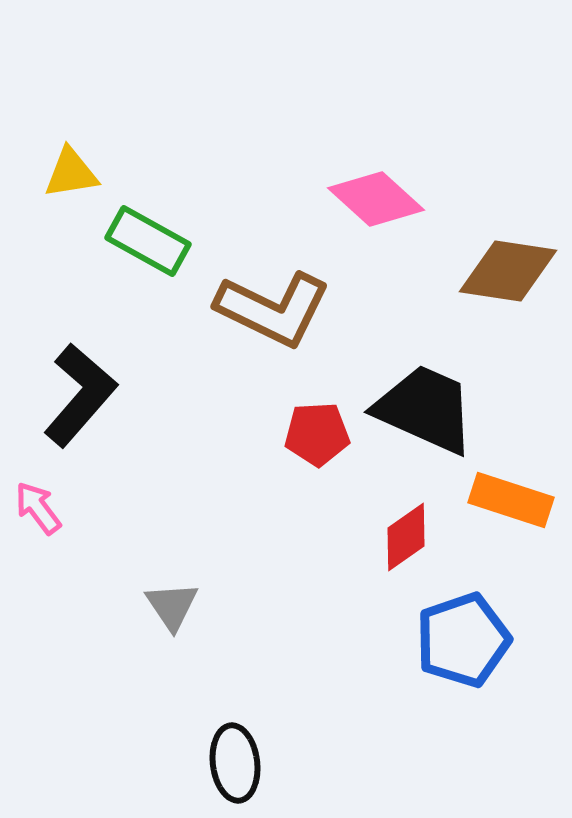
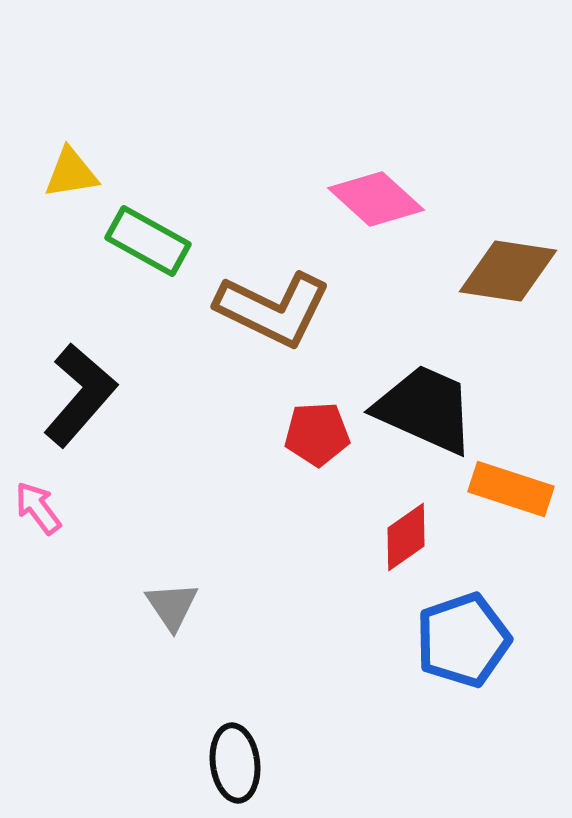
orange rectangle: moved 11 px up
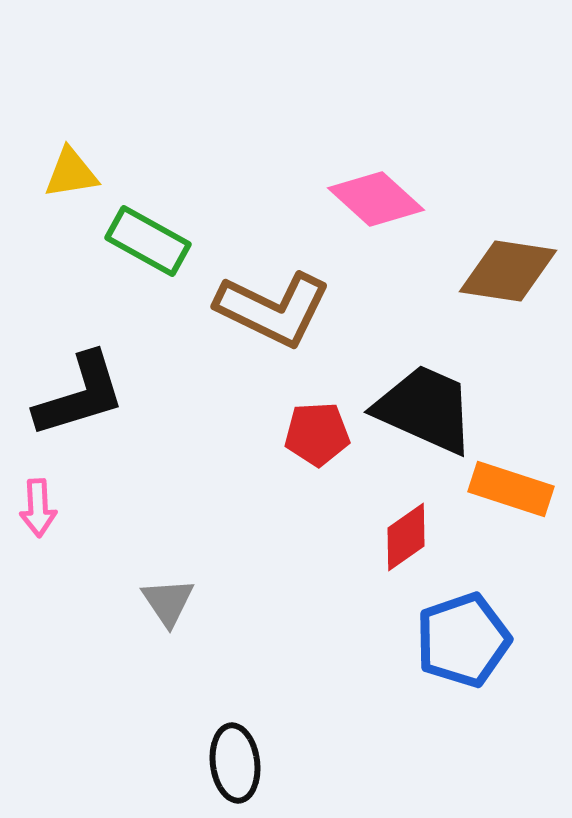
black L-shape: rotated 32 degrees clockwise
pink arrow: rotated 146 degrees counterclockwise
gray triangle: moved 4 px left, 4 px up
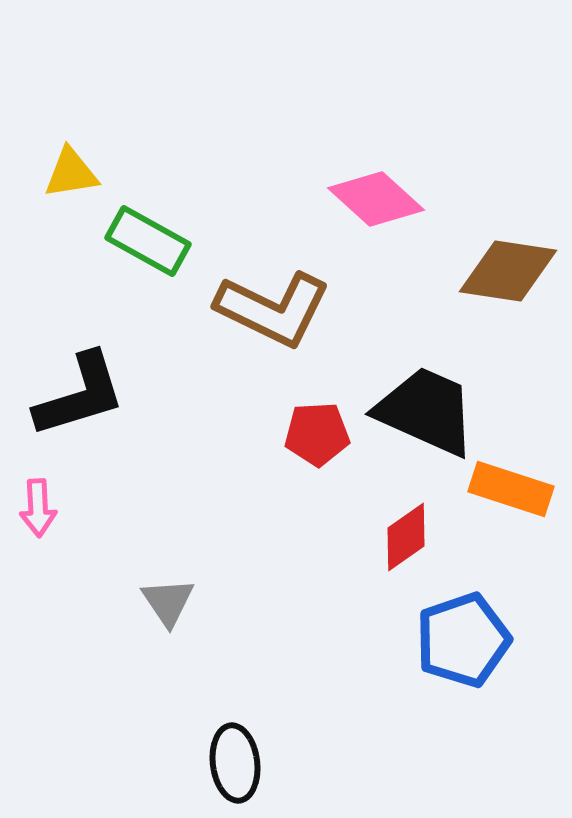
black trapezoid: moved 1 px right, 2 px down
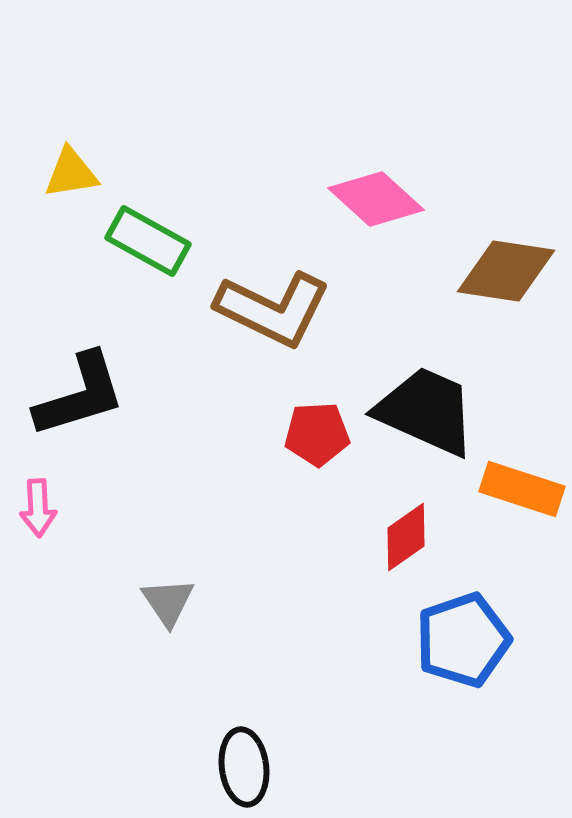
brown diamond: moved 2 px left
orange rectangle: moved 11 px right
black ellipse: moved 9 px right, 4 px down
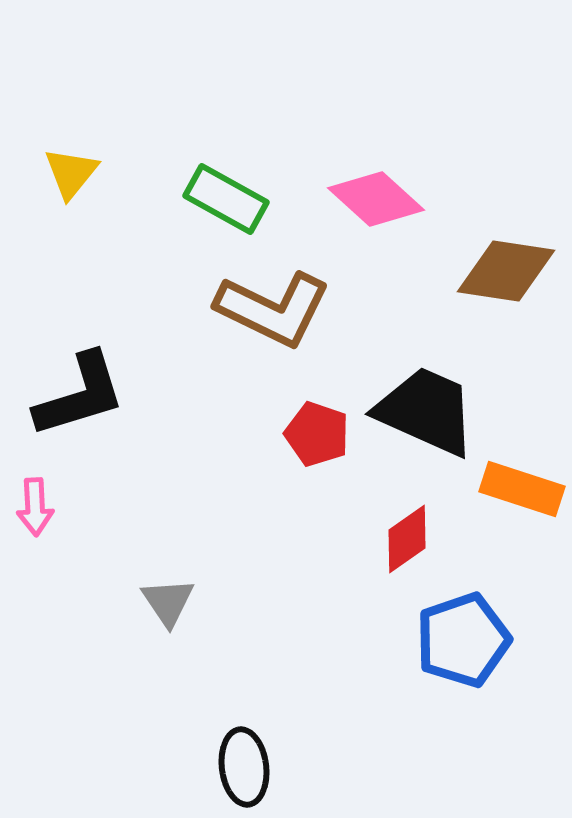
yellow triangle: rotated 42 degrees counterclockwise
green rectangle: moved 78 px right, 42 px up
red pentagon: rotated 22 degrees clockwise
pink arrow: moved 3 px left, 1 px up
red diamond: moved 1 px right, 2 px down
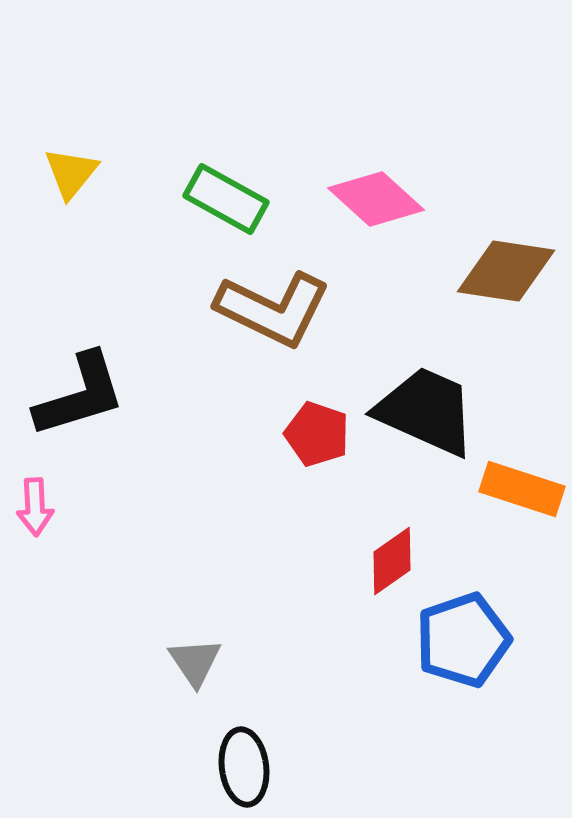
red diamond: moved 15 px left, 22 px down
gray triangle: moved 27 px right, 60 px down
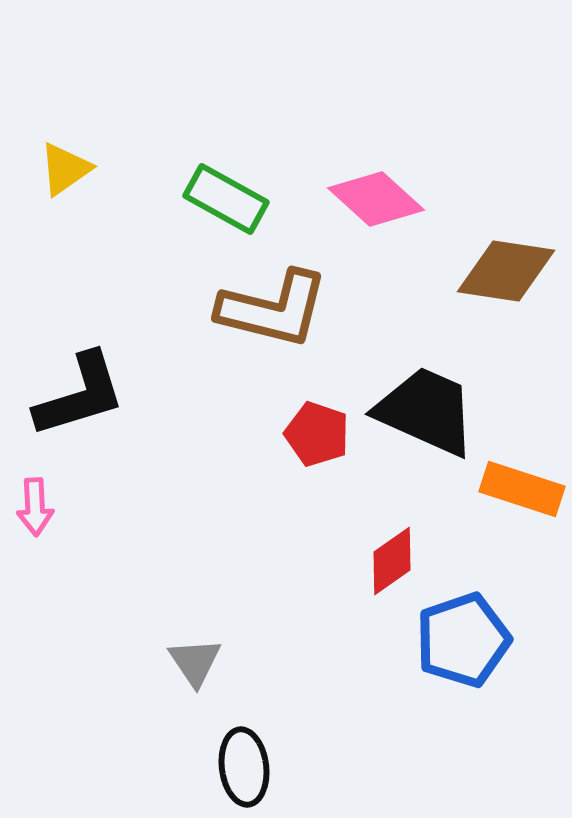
yellow triangle: moved 6 px left, 4 px up; rotated 16 degrees clockwise
brown L-shape: rotated 12 degrees counterclockwise
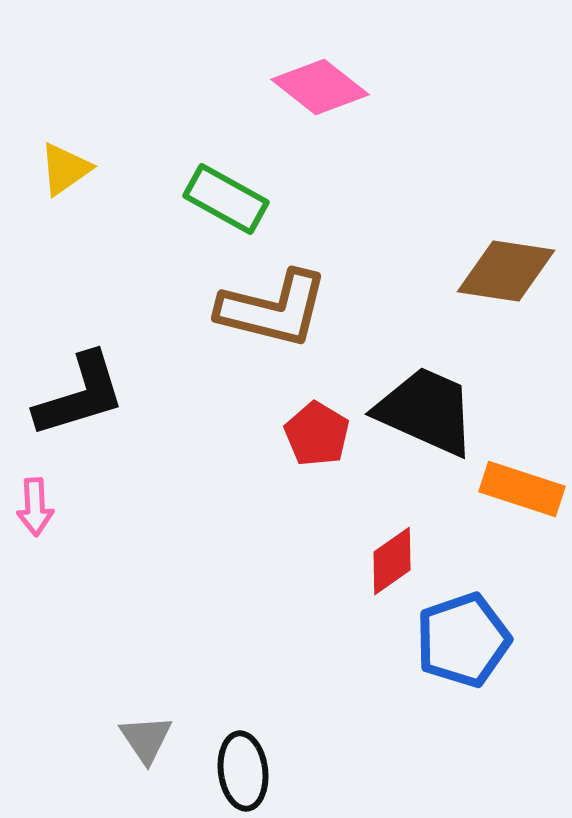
pink diamond: moved 56 px left, 112 px up; rotated 4 degrees counterclockwise
red pentagon: rotated 12 degrees clockwise
gray triangle: moved 49 px left, 77 px down
black ellipse: moved 1 px left, 4 px down
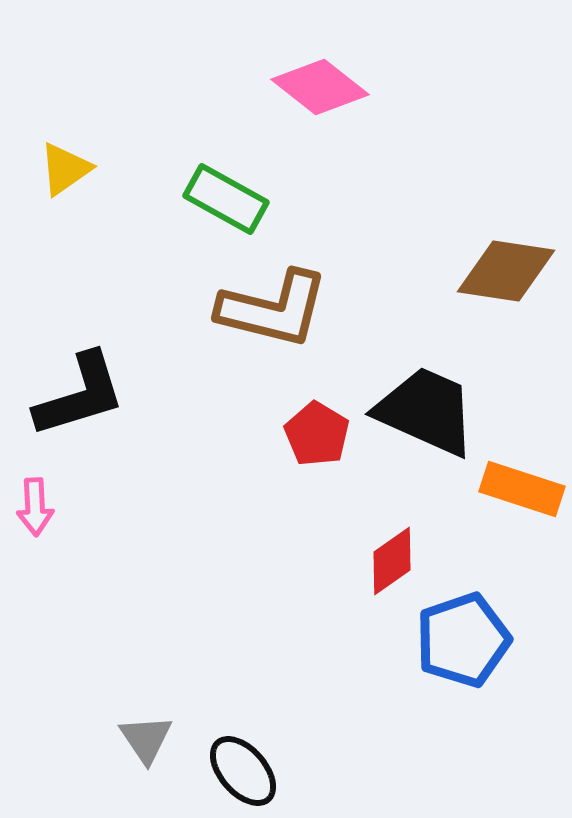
black ellipse: rotated 34 degrees counterclockwise
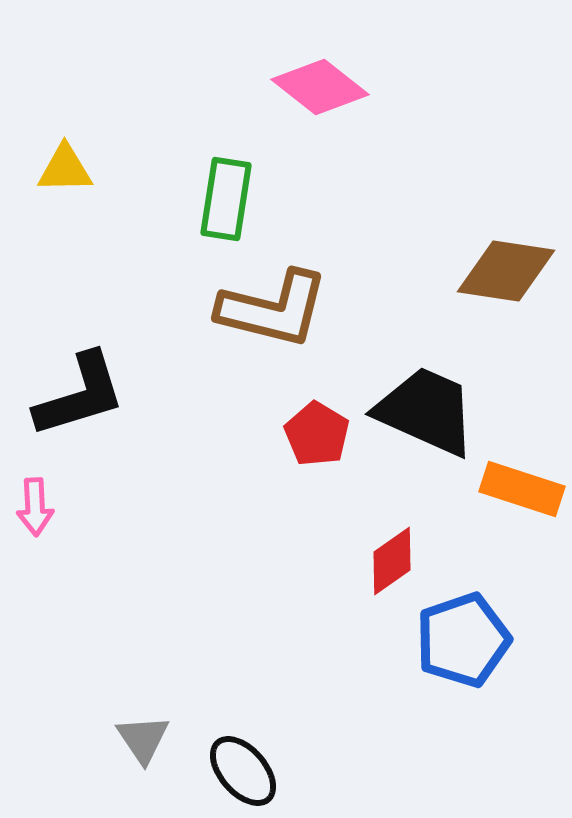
yellow triangle: rotated 34 degrees clockwise
green rectangle: rotated 70 degrees clockwise
gray triangle: moved 3 px left
